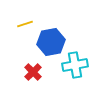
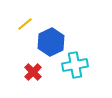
yellow line: rotated 21 degrees counterclockwise
blue hexagon: rotated 16 degrees counterclockwise
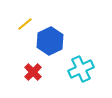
blue hexagon: moved 1 px left, 1 px up
cyan cross: moved 6 px right, 4 px down; rotated 15 degrees counterclockwise
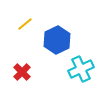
blue hexagon: moved 7 px right, 1 px up
red cross: moved 11 px left
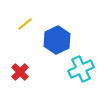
red cross: moved 2 px left
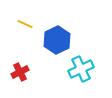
yellow line: rotated 63 degrees clockwise
red cross: rotated 18 degrees clockwise
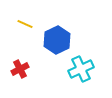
red cross: moved 3 px up
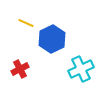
yellow line: moved 1 px right, 1 px up
blue hexagon: moved 5 px left, 1 px up
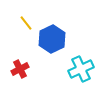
yellow line: rotated 28 degrees clockwise
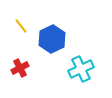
yellow line: moved 5 px left, 3 px down
red cross: moved 1 px up
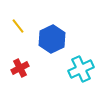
yellow line: moved 3 px left
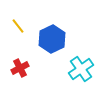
cyan cross: rotated 10 degrees counterclockwise
